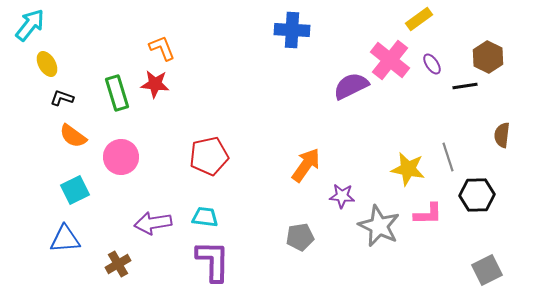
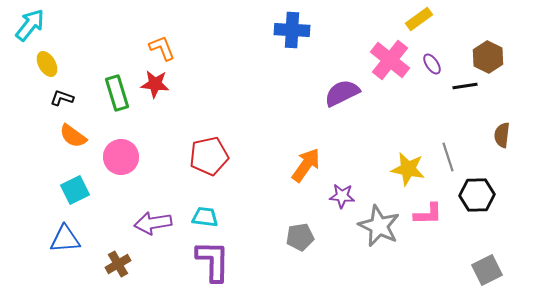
purple semicircle: moved 9 px left, 7 px down
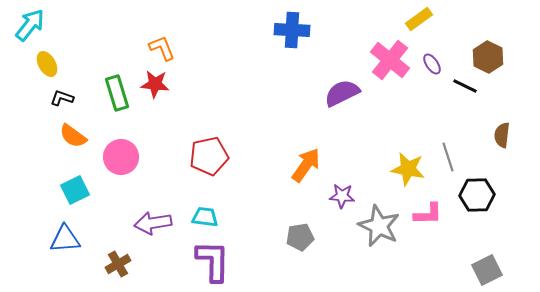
black line: rotated 35 degrees clockwise
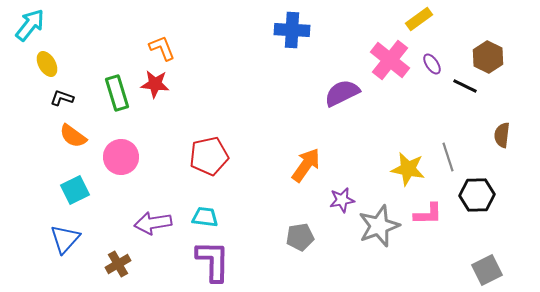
purple star: moved 4 px down; rotated 15 degrees counterclockwise
gray star: rotated 27 degrees clockwise
blue triangle: rotated 44 degrees counterclockwise
